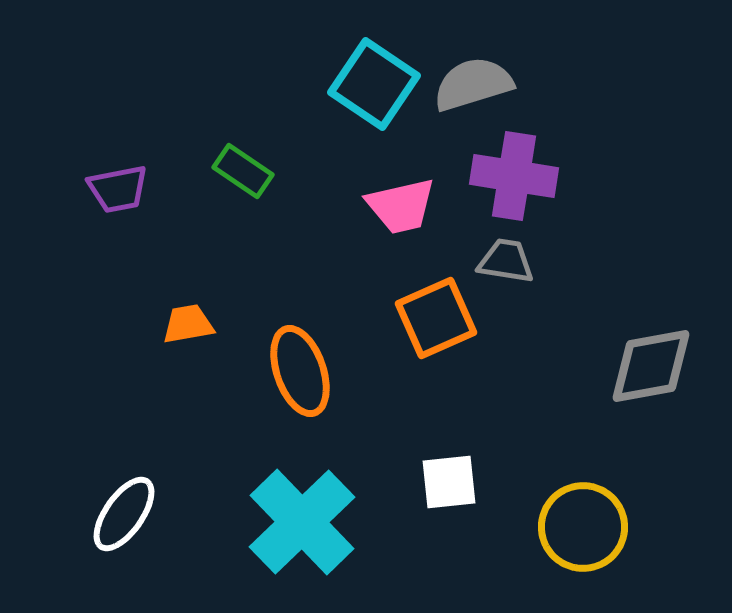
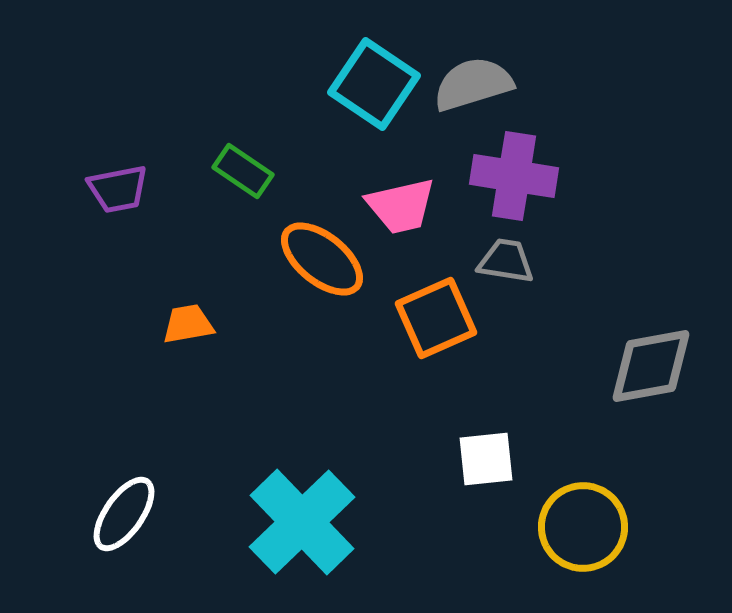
orange ellipse: moved 22 px right, 112 px up; rotated 32 degrees counterclockwise
white square: moved 37 px right, 23 px up
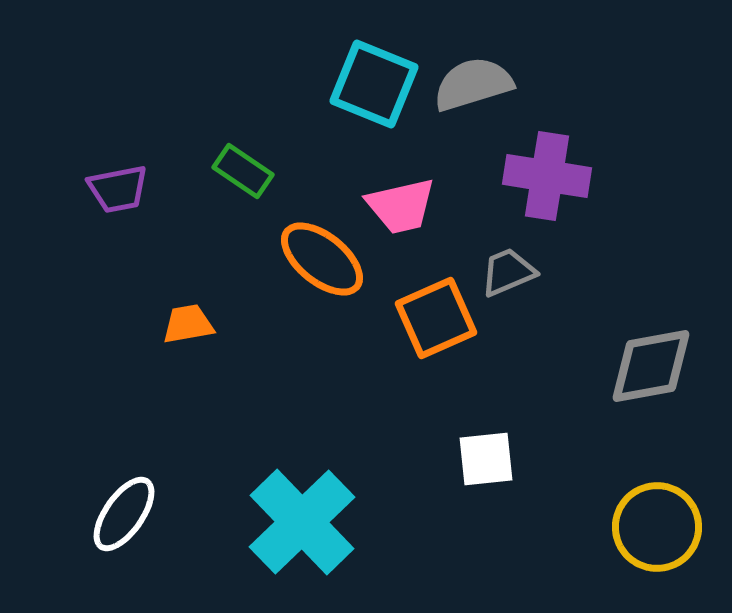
cyan square: rotated 12 degrees counterclockwise
purple cross: moved 33 px right
gray trapezoid: moved 2 px right, 11 px down; rotated 32 degrees counterclockwise
yellow circle: moved 74 px right
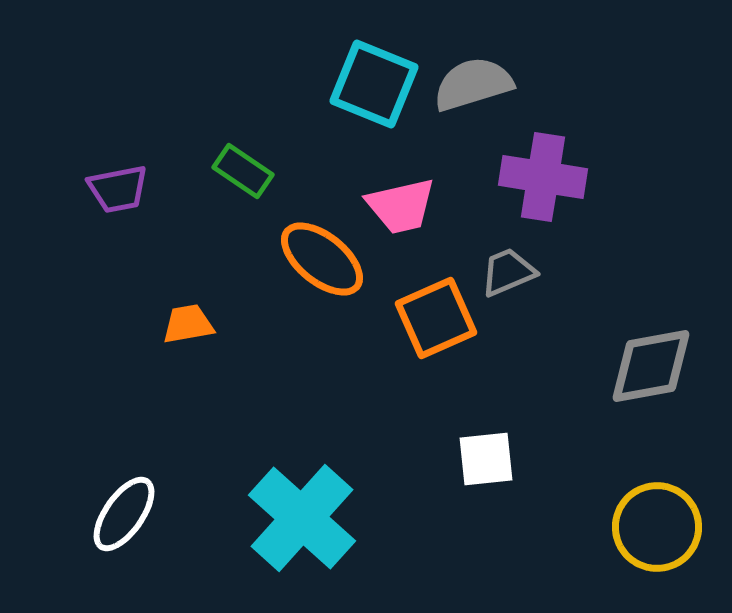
purple cross: moved 4 px left, 1 px down
cyan cross: moved 4 px up; rotated 4 degrees counterclockwise
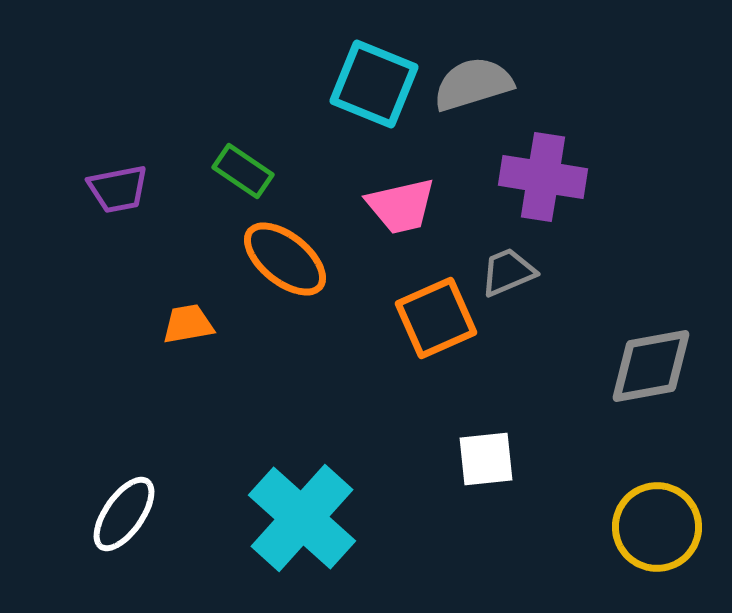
orange ellipse: moved 37 px left
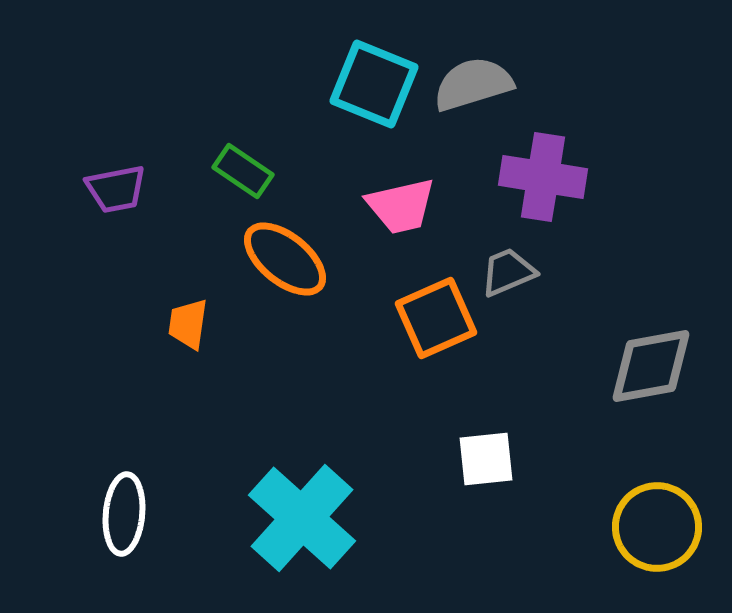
purple trapezoid: moved 2 px left
orange trapezoid: rotated 72 degrees counterclockwise
white ellipse: rotated 30 degrees counterclockwise
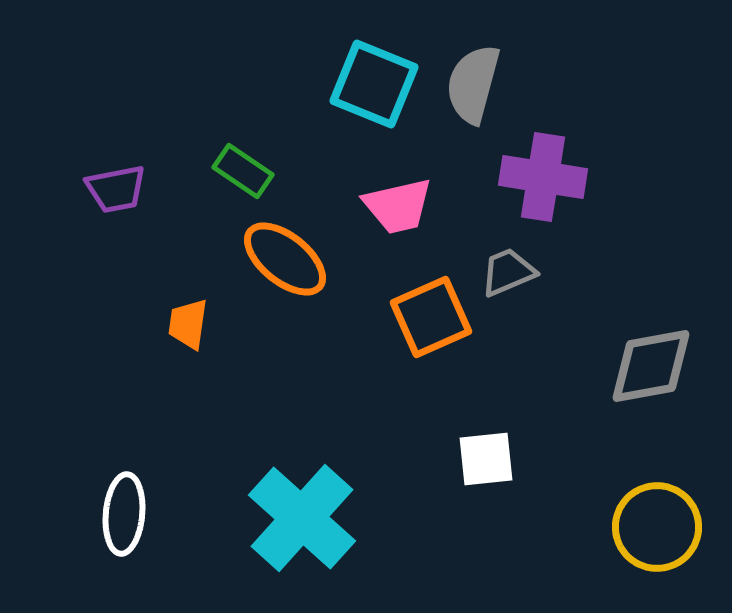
gray semicircle: rotated 58 degrees counterclockwise
pink trapezoid: moved 3 px left
orange square: moved 5 px left, 1 px up
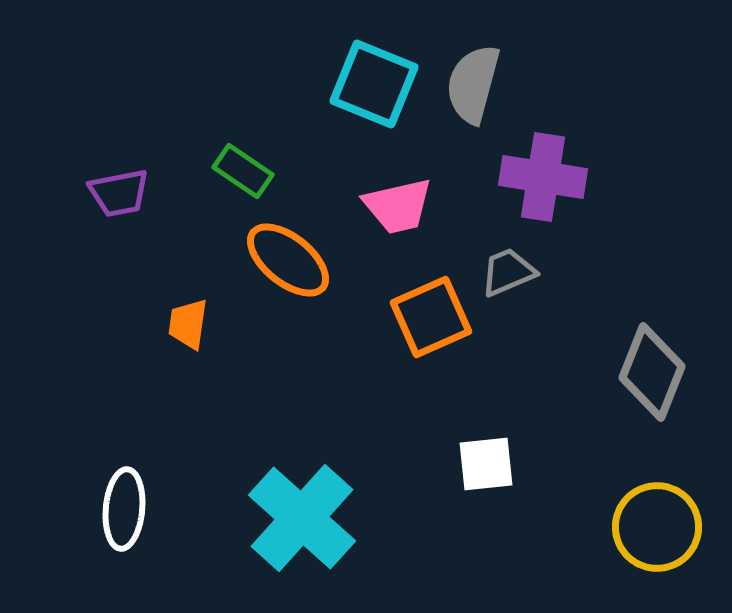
purple trapezoid: moved 3 px right, 4 px down
orange ellipse: moved 3 px right, 1 px down
gray diamond: moved 1 px right, 6 px down; rotated 58 degrees counterclockwise
white square: moved 5 px down
white ellipse: moved 5 px up
